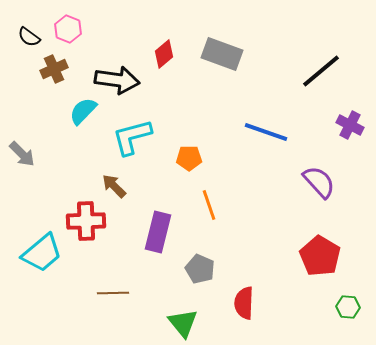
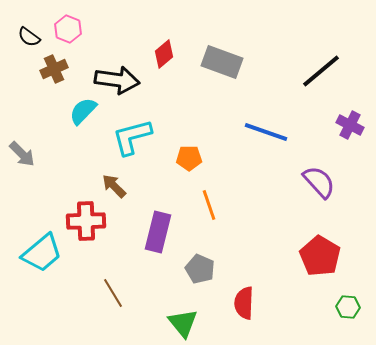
gray rectangle: moved 8 px down
brown line: rotated 60 degrees clockwise
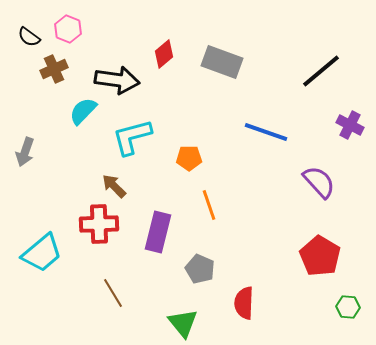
gray arrow: moved 3 px right, 2 px up; rotated 64 degrees clockwise
red cross: moved 13 px right, 3 px down
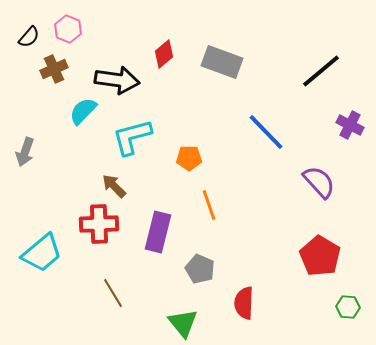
black semicircle: rotated 85 degrees counterclockwise
blue line: rotated 27 degrees clockwise
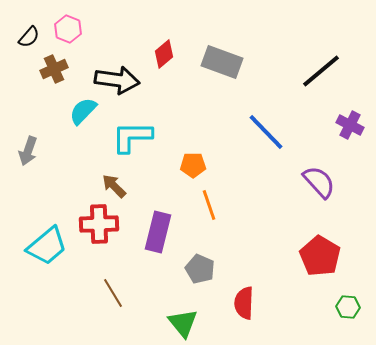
cyan L-shape: rotated 15 degrees clockwise
gray arrow: moved 3 px right, 1 px up
orange pentagon: moved 4 px right, 7 px down
cyan trapezoid: moved 5 px right, 7 px up
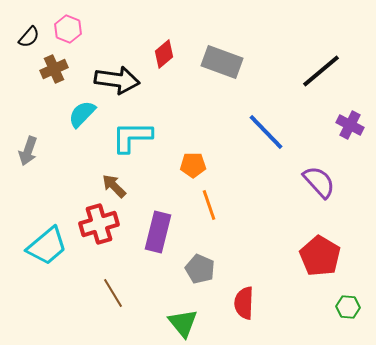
cyan semicircle: moved 1 px left, 3 px down
red cross: rotated 15 degrees counterclockwise
